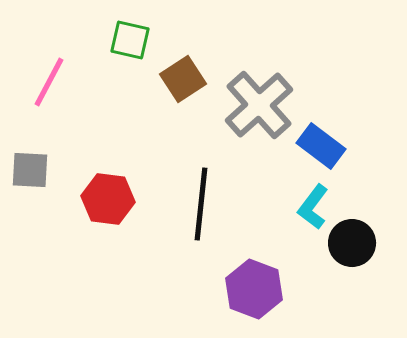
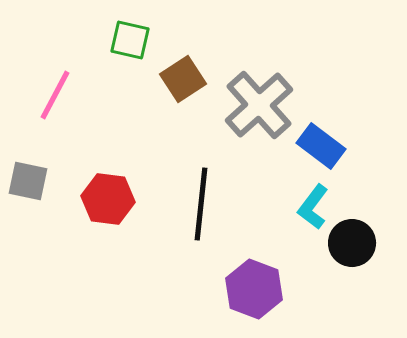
pink line: moved 6 px right, 13 px down
gray square: moved 2 px left, 11 px down; rotated 9 degrees clockwise
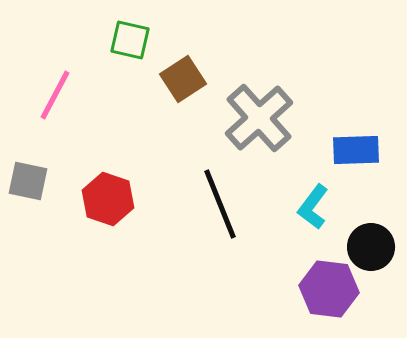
gray cross: moved 13 px down
blue rectangle: moved 35 px right, 4 px down; rotated 39 degrees counterclockwise
red hexagon: rotated 12 degrees clockwise
black line: moved 19 px right; rotated 28 degrees counterclockwise
black circle: moved 19 px right, 4 px down
purple hexagon: moved 75 px right; rotated 14 degrees counterclockwise
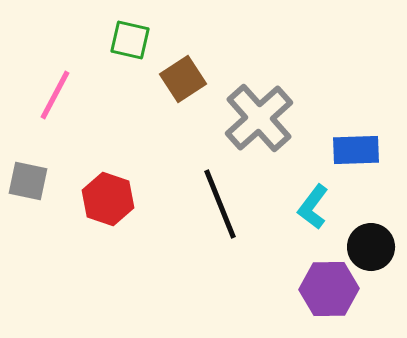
purple hexagon: rotated 8 degrees counterclockwise
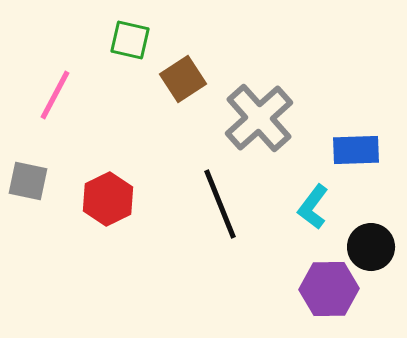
red hexagon: rotated 15 degrees clockwise
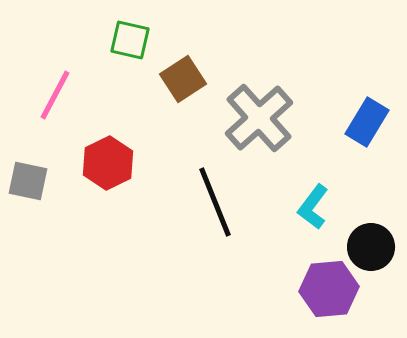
blue rectangle: moved 11 px right, 28 px up; rotated 57 degrees counterclockwise
red hexagon: moved 36 px up
black line: moved 5 px left, 2 px up
purple hexagon: rotated 4 degrees counterclockwise
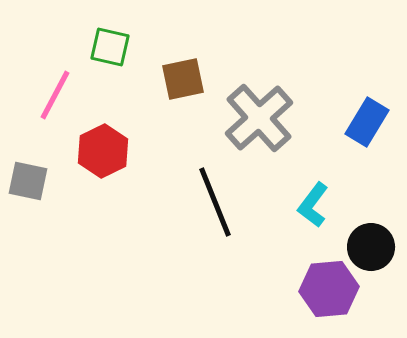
green square: moved 20 px left, 7 px down
brown square: rotated 21 degrees clockwise
red hexagon: moved 5 px left, 12 px up
cyan L-shape: moved 2 px up
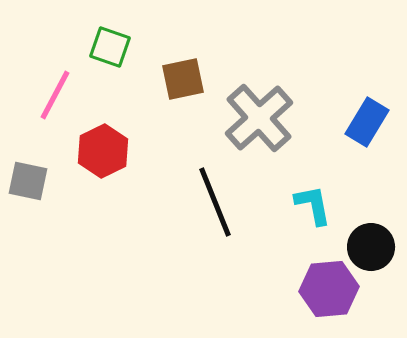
green square: rotated 6 degrees clockwise
cyan L-shape: rotated 132 degrees clockwise
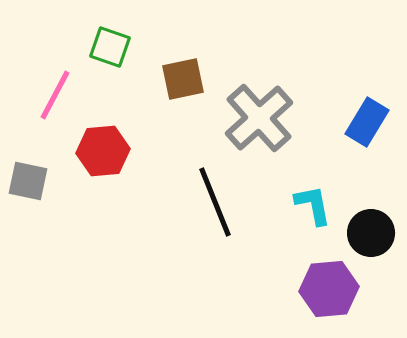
red hexagon: rotated 21 degrees clockwise
black circle: moved 14 px up
